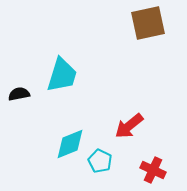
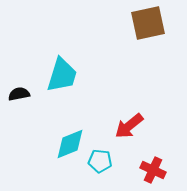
cyan pentagon: rotated 20 degrees counterclockwise
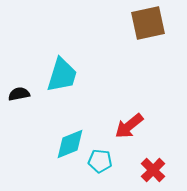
red cross: rotated 20 degrees clockwise
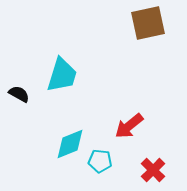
black semicircle: rotated 40 degrees clockwise
